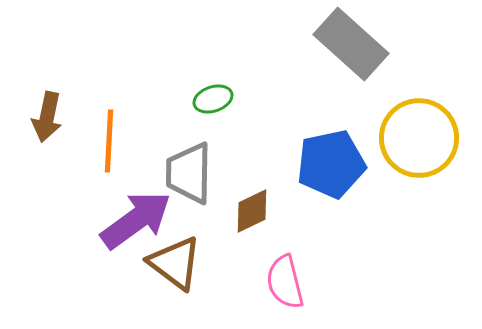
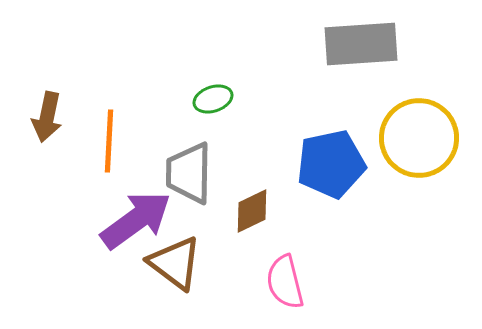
gray rectangle: moved 10 px right; rotated 46 degrees counterclockwise
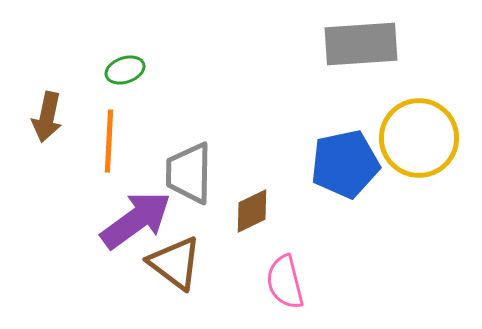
green ellipse: moved 88 px left, 29 px up
blue pentagon: moved 14 px right
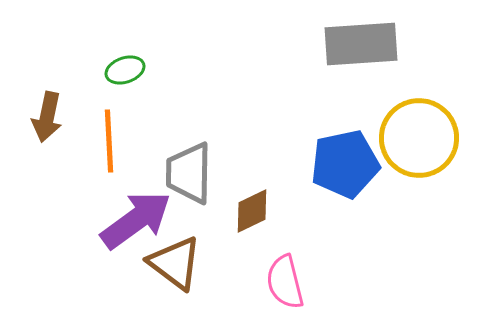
orange line: rotated 6 degrees counterclockwise
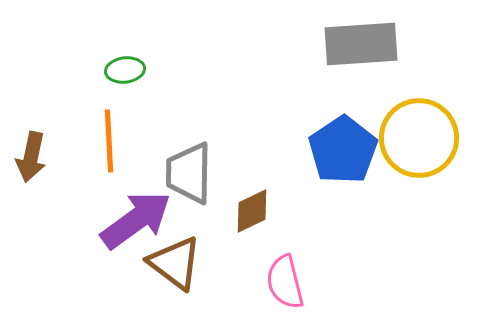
green ellipse: rotated 12 degrees clockwise
brown arrow: moved 16 px left, 40 px down
blue pentagon: moved 2 px left, 14 px up; rotated 22 degrees counterclockwise
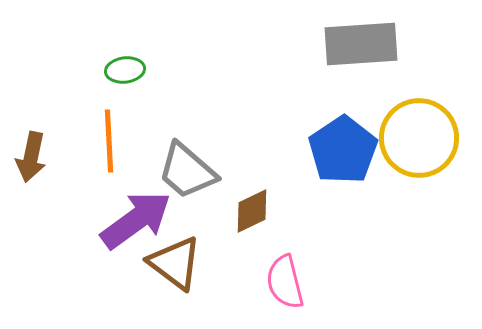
gray trapezoid: moved 2 px left, 2 px up; rotated 50 degrees counterclockwise
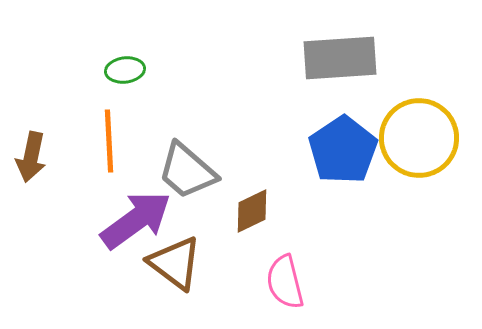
gray rectangle: moved 21 px left, 14 px down
